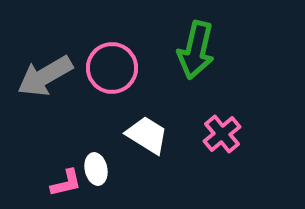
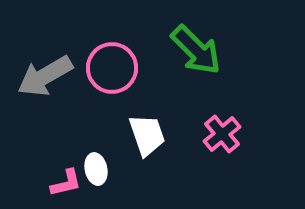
green arrow: rotated 58 degrees counterclockwise
white trapezoid: rotated 39 degrees clockwise
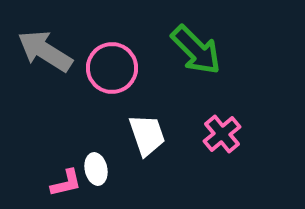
gray arrow: moved 25 px up; rotated 62 degrees clockwise
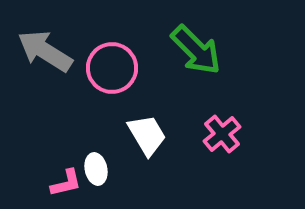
white trapezoid: rotated 12 degrees counterclockwise
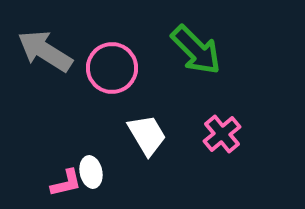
white ellipse: moved 5 px left, 3 px down
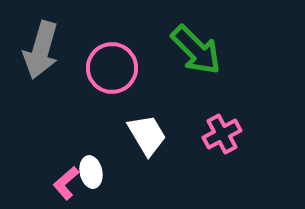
gray arrow: moved 4 px left, 1 px up; rotated 106 degrees counterclockwise
pink cross: rotated 12 degrees clockwise
pink L-shape: rotated 152 degrees clockwise
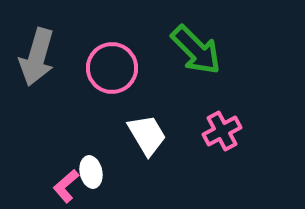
gray arrow: moved 4 px left, 7 px down
pink cross: moved 3 px up
pink L-shape: moved 3 px down
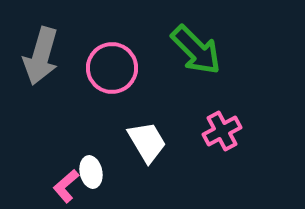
gray arrow: moved 4 px right, 1 px up
white trapezoid: moved 7 px down
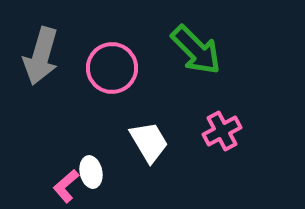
white trapezoid: moved 2 px right
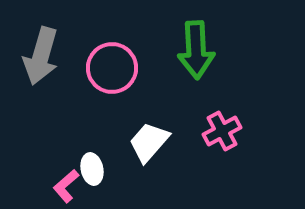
green arrow: rotated 42 degrees clockwise
white trapezoid: rotated 108 degrees counterclockwise
white ellipse: moved 1 px right, 3 px up
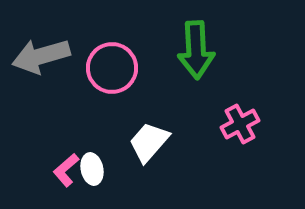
gray arrow: rotated 58 degrees clockwise
pink cross: moved 18 px right, 7 px up
pink L-shape: moved 16 px up
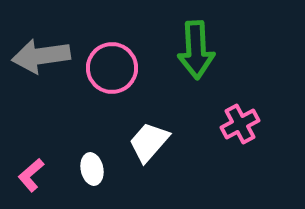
gray arrow: rotated 8 degrees clockwise
pink L-shape: moved 35 px left, 5 px down
